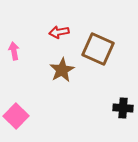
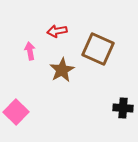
red arrow: moved 2 px left, 1 px up
pink arrow: moved 16 px right
pink square: moved 4 px up
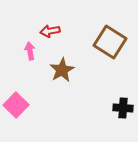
red arrow: moved 7 px left
brown square: moved 12 px right, 7 px up; rotated 8 degrees clockwise
pink square: moved 7 px up
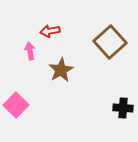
brown square: rotated 16 degrees clockwise
brown star: moved 1 px left
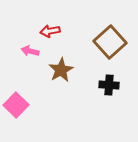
pink arrow: rotated 66 degrees counterclockwise
black cross: moved 14 px left, 23 px up
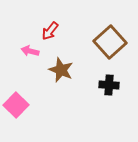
red arrow: rotated 42 degrees counterclockwise
brown star: rotated 20 degrees counterclockwise
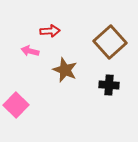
red arrow: rotated 132 degrees counterclockwise
brown star: moved 4 px right
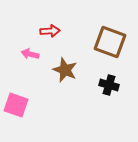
brown square: rotated 28 degrees counterclockwise
pink arrow: moved 3 px down
black cross: rotated 12 degrees clockwise
pink square: rotated 25 degrees counterclockwise
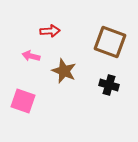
pink arrow: moved 1 px right, 2 px down
brown star: moved 1 px left, 1 px down
pink square: moved 7 px right, 4 px up
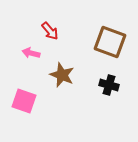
red arrow: rotated 54 degrees clockwise
pink arrow: moved 3 px up
brown star: moved 2 px left, 4 px down
pink square: moved 1 px right
